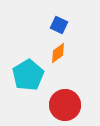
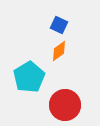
orange diamond: moved 1 px right, 2 px up
cyan pentagon: moved 1 px right, 2 px down
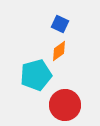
blue square: moved 1 px right, 1 px up
cyan pentagon: moved 7 px right, 2 px up; rotated 16 degrees clockwise
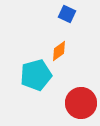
blue square: moved 7 px right, 10 px up
red circle: moved 16 px right, 2 px up
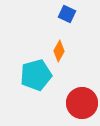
orange diamond: rotated 25 degrees counterclockwise
red circle: moved 1 px right
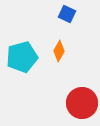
cyan pentagon: moved 14 px left, 18 px up
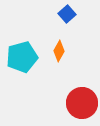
blue square: rotated 24 degrees clockwise
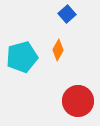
orange diamond: moved 1 px left, 1 px up
red circle: moved 4 px left, 2 px up
